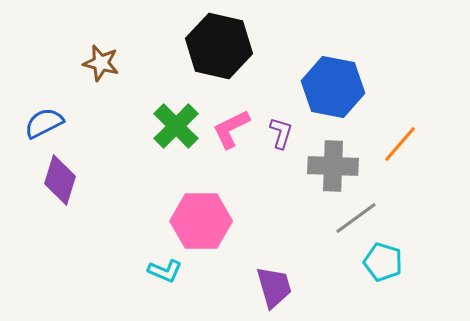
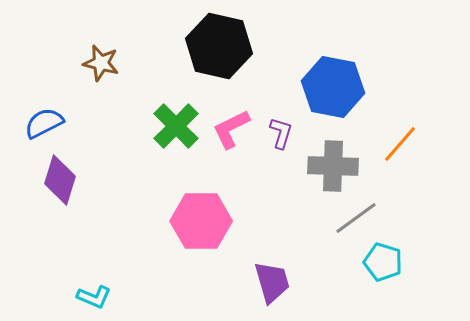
cyan L-shape: moved 71 px left, 26 px down
purple trapezoid: moved 2 px left, 5 px up
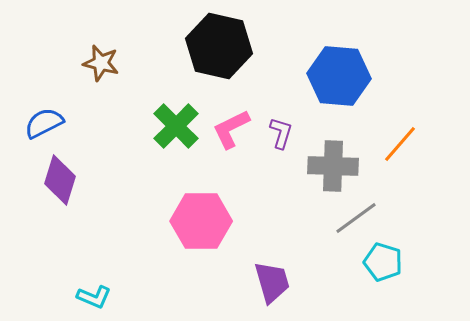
blue hexagon: moved 6 px right, 11 px up; rotated 6 degrees counterclockwise
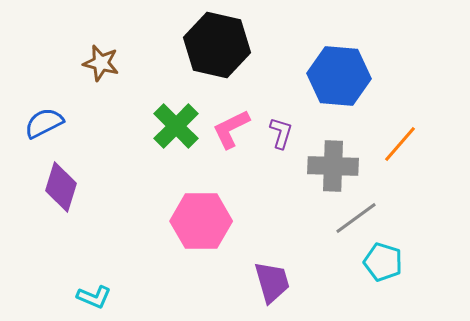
black hexagon: moved 2 px left, 1 px up
purple diamond: moved 1 px right, 7 px down
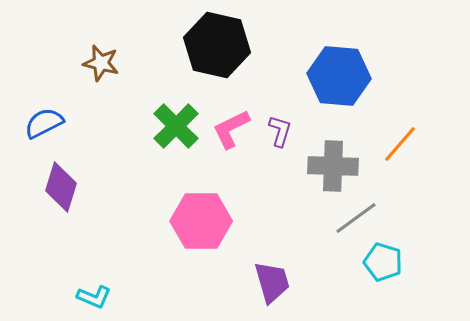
purple L-shape: moved 1 px left, 2 px up
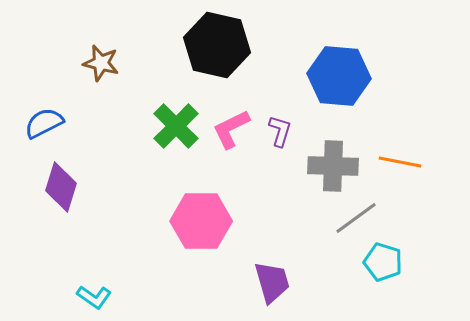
orange line: moved 18 px down; rotated 60 degrees clockwise
cyan L-shape: rotated 12 degrees clockwise
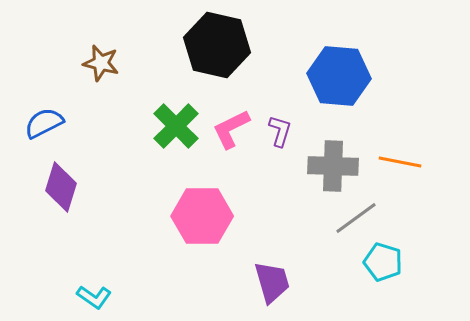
pink hexagon: moved 1 px right, 5 px up
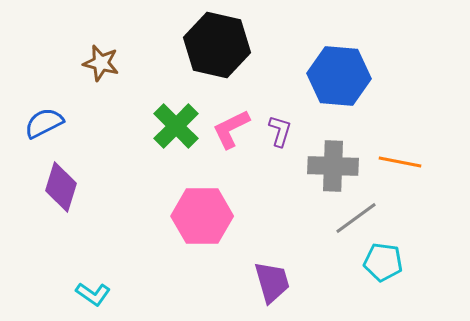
cyan pentagon: rotated 9 degrees counterclockwise
cyan L-shape: moved 1 px left, 3 px up
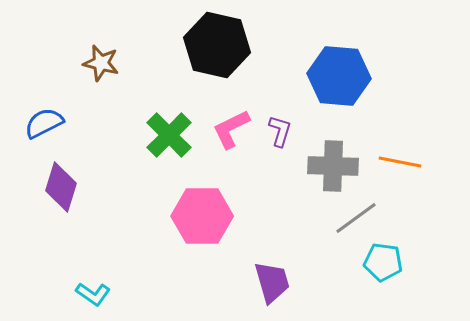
green cross: moved 7 px left, 9 px down
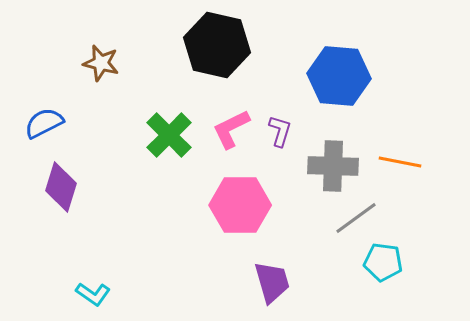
pink hexagon: moved 38 px right, 11 px up
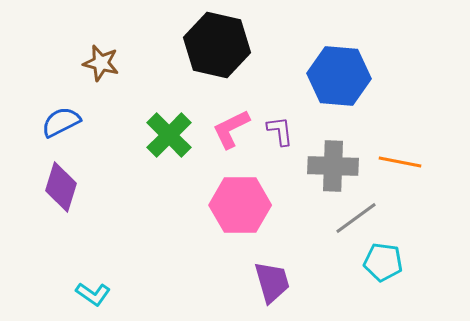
blue semicircle: moved 17 px right, 1 px up
purple L-shape: rotated 24 degrees counterclockwise
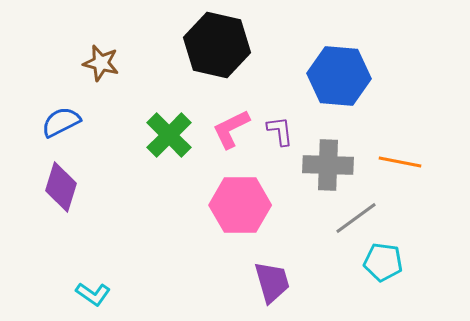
gray cross: moved 5 px left, 1 px up
